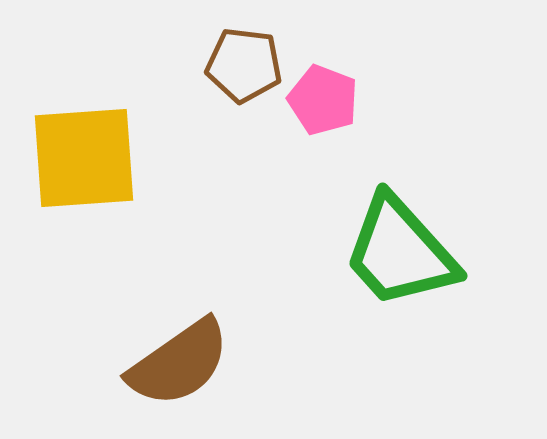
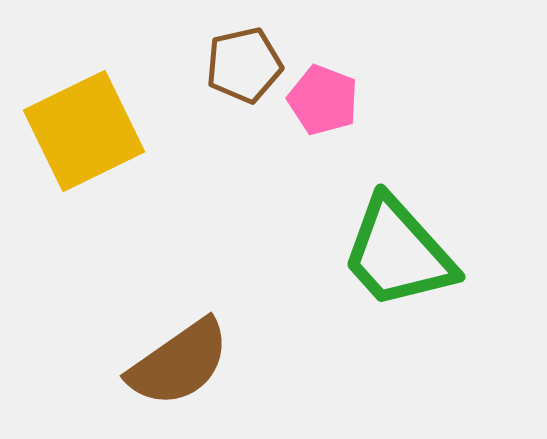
brown pentagon: rotated 20 degrees counterclockwise
yellow square: moved 27 px up; rotated 22 degrees counterclockwise
green trapezoid: moved 2 px left, 1 px down
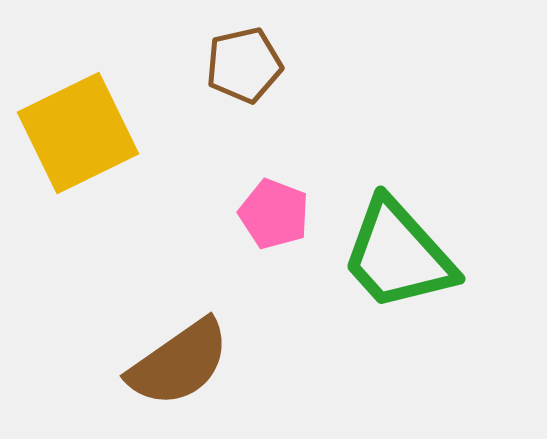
pink pentagon: moved 49 px left, 114 px down
yellow square: moved 6 px left, 2 px down
green trapezoid: moved 2 px down
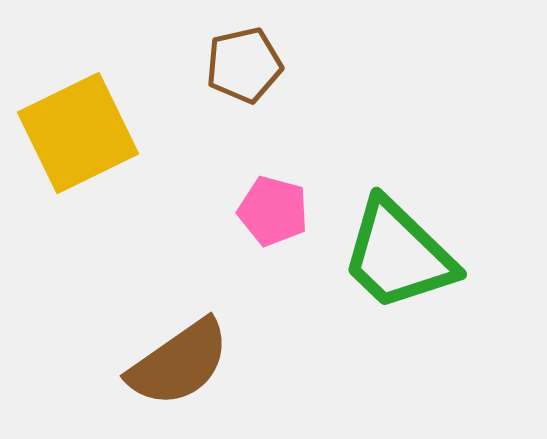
pink pentagon: moved 1 px left, 3 px up; rotated 6 degrees counterclockwise
green trapezoid: rotated 4 degrees counterclockwise
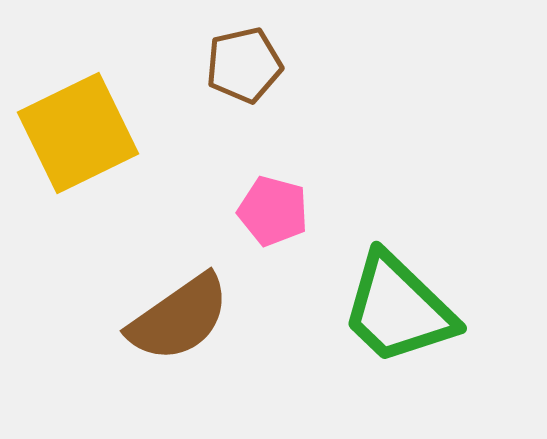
green trapezoid: moved 54 px down
brown semicircle: moved 45 px up
